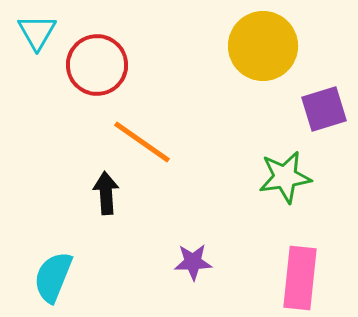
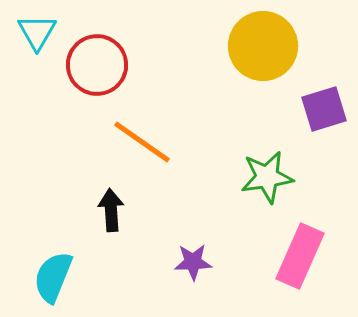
green star: moved 18 px left
black arrow: moved 5 px right, 17 px down
pink rectangle: moved 22 px up; rotated 18 degrees clockwise
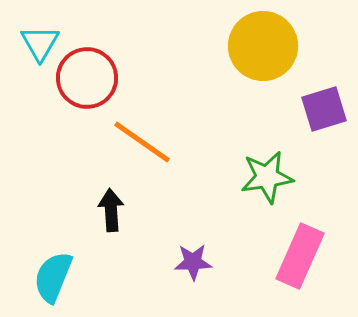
cyan triangle: moved 3 px right, 11 px down
red circle: moved 10 px left, 13 px down
